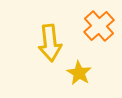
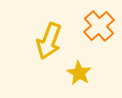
yellow arrow: moved 1 px left, 2 px up; rotated 27 degrees clockwise
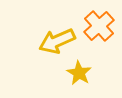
yellow arrow: moved 8 px right; rotated 45 degrees clockwise
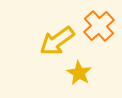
yellow arrow: rotated 12 degrees counterclockwise
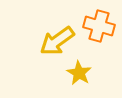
orange cross: rotated 32 degrees counterclockwise
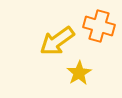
yellow star: rotated 10 degrees clockwise
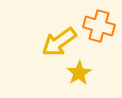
yellow arrow: moved 2 px right, 1 px down
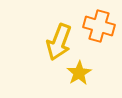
yellow arrow: rotated 33 degrees counterclockwise
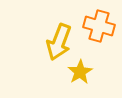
yellow star: moved 1 px right, 1 px up
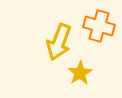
yellow star: moved 1 px down
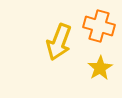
yellow star: moved 20 px right, 5 px up
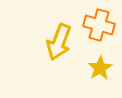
orange cross: moved 1 px up
